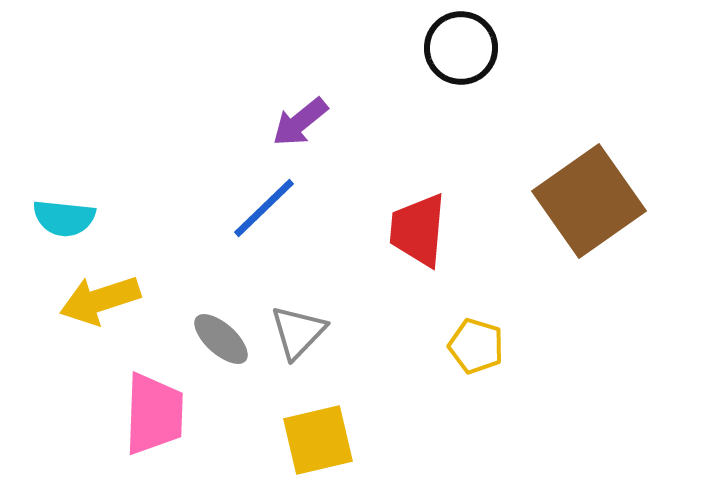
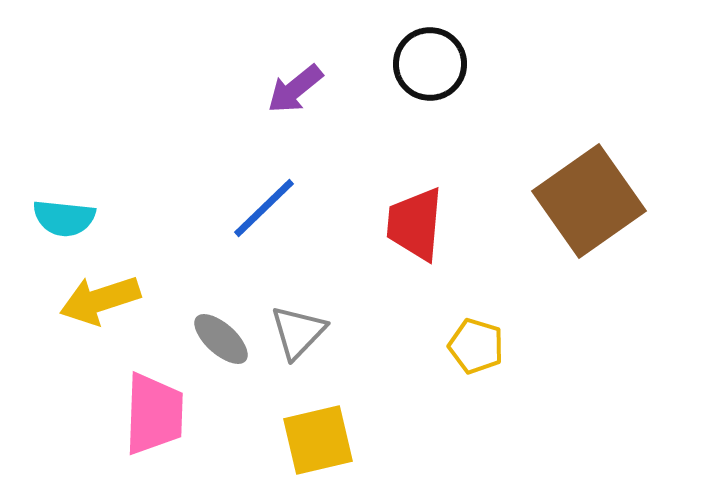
black circle: moved 31 px left, 16 px down
purple arrow: moved 5 px left, 33 px up
red trapezoid: moved 3 px left, 6 px up
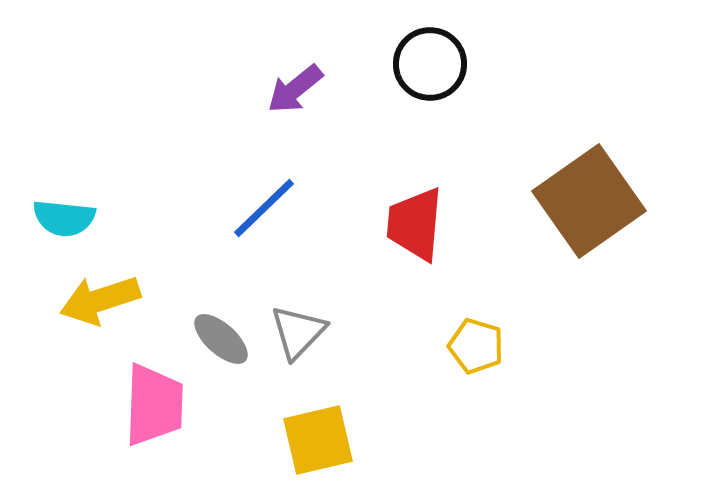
pink trapezoid: moved 9 px up
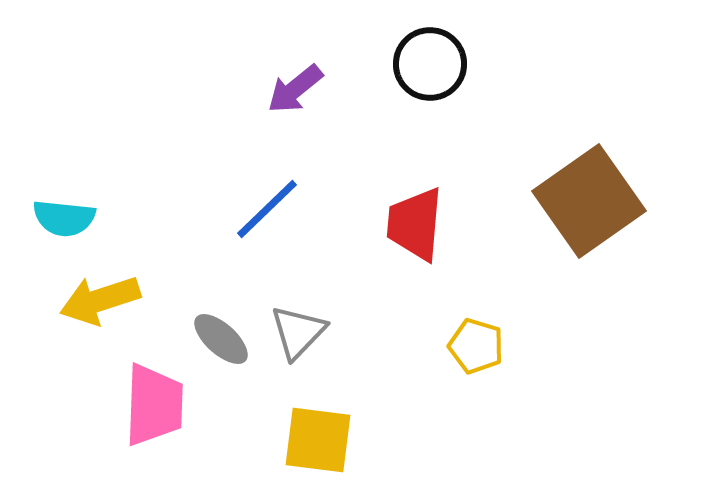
blue line: moved 3 px right, 1 px down
yellow square: rotated 20 degrees clockwise
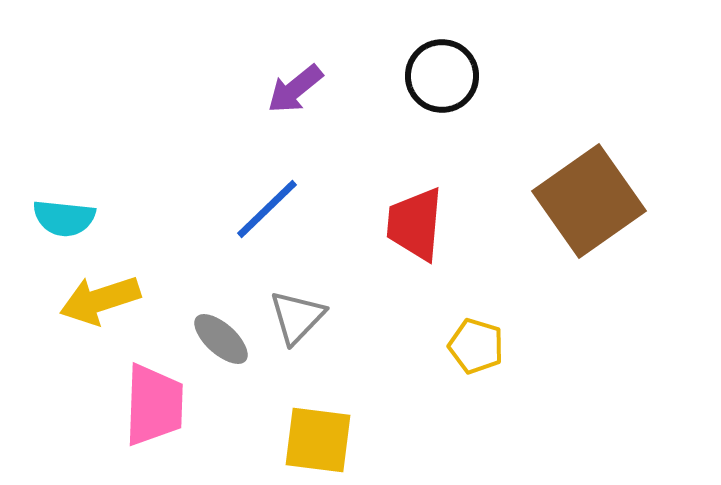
black circle: moved 12 px right, 12 px down
gray triangle: moved 1 px left, 15 px up
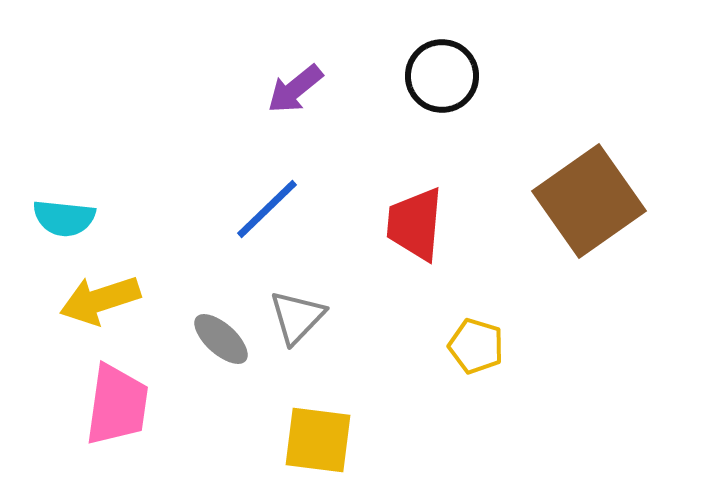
pink trapezoid: moved 37 px left; rotated 6 degrees clockwise
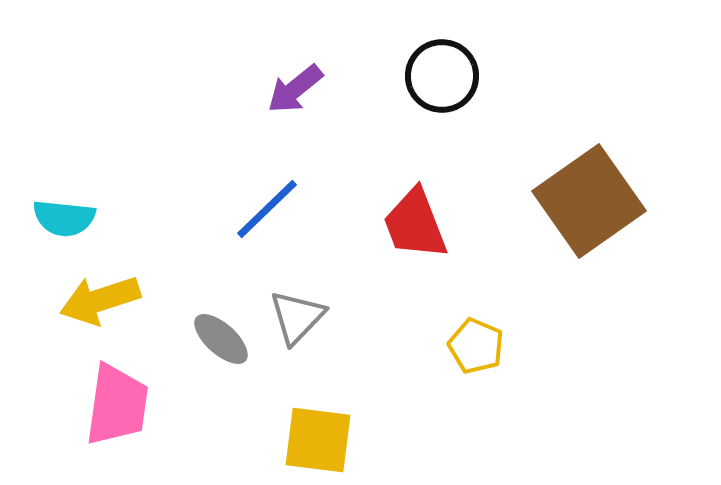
red trapezoid: rotated 26 degrees counterclockwise
yellow pentagon: rotated 6 degrees clockwise
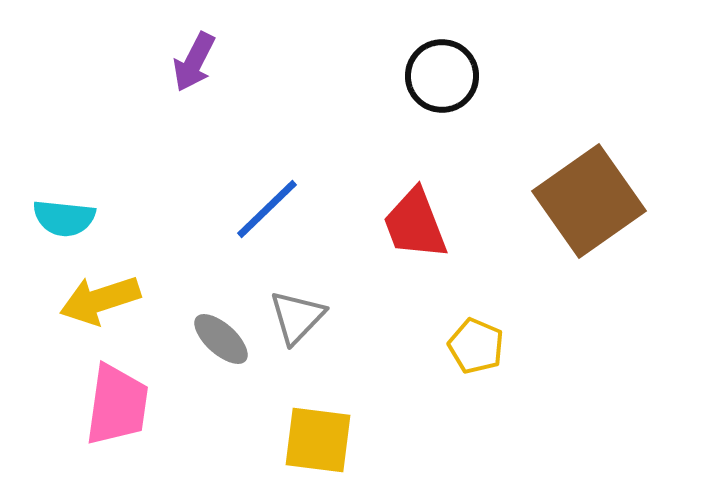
purple arrow: moved 101 px left, 27 px up; rotated 24 degrees counterclockwise
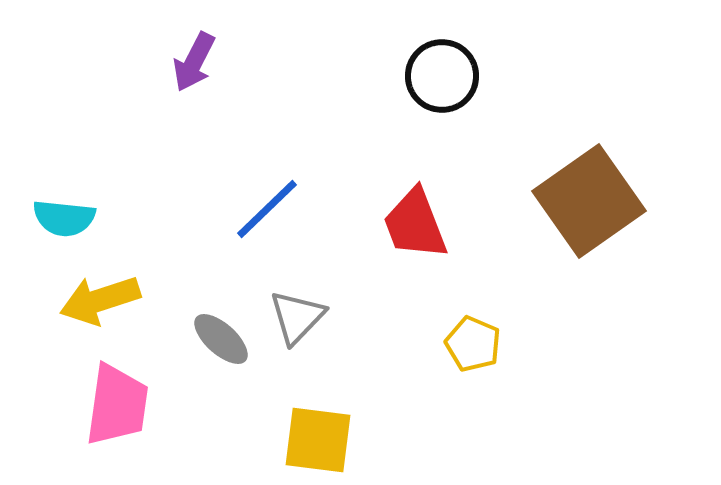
yellow pentagon: moved 3 px left, 2 px up
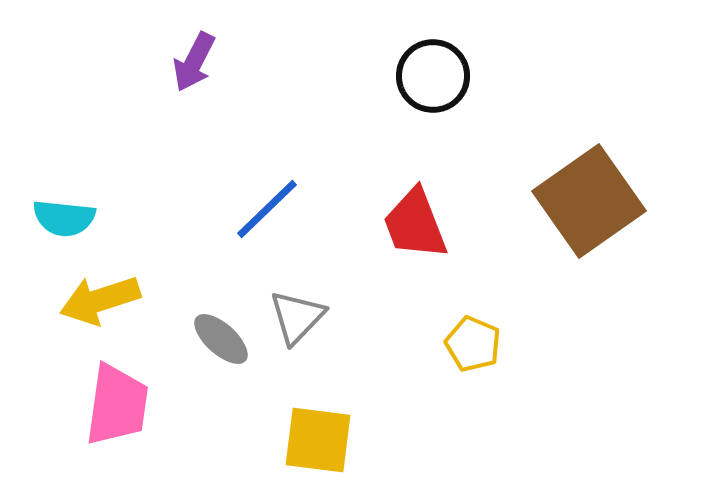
black circle: moved 9 px left
